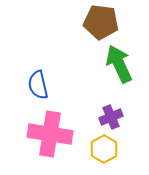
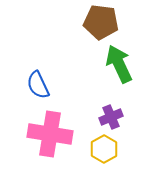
blue semicircle: rotated 12 degrees counterclockwise
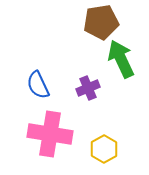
brown pentagon: rotated 16 degrees counterclockwise
green arrow: moved 2 px right, 5 px up
purple cross: moved 23 px left, 29 px up
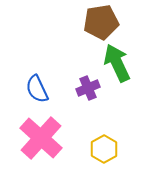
green arrow: moved 4 px left, 4 px down
blue semicircle: moved 1 px left, 4 px down
pink cross: moved 9 px left, 4 px down; rotated 33 degrees clockwise
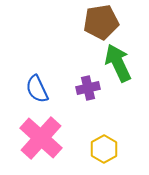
green arrow: moved 1 px right
purple cross: rotated 10 degrees clockwise
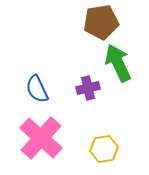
yellow hexagon: rotated 20 degrees clockwise
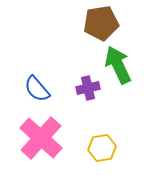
brown pentagon: moved 1 px down
green arrow: moved 2 px down
blue semicircle: rotated 16 degrees counterclockwise
yellow hexagon: moved 2 px left, 1 px up
